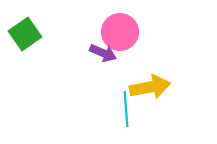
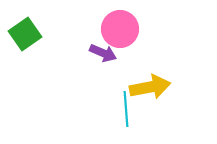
pink circle: moved 3 px up
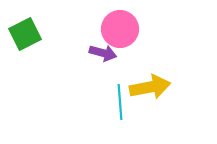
green square: rotated 8 degrees clockwise
purple arrow: rotated 8 degrees counterclockwise
cyan line: moved 6 px left, 7 px up
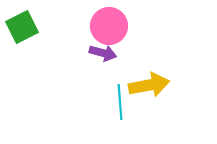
pink circle: moved 11 px left, 3 px up
green square: moved 3 px left, 7 px up
yellow arrow: moved 1 px left, 2 px up
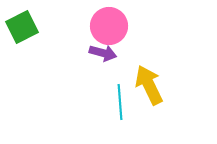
yellow arrow: rotated 105 degrees counterclockwise
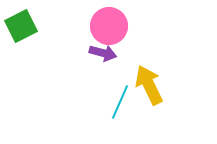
green square: moved 1 px left, 1 px up
cyan line: rotated 28 degrees clockwise
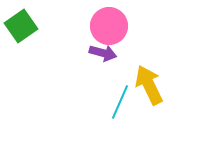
green square: rotated 8 degrees counterclockwise
